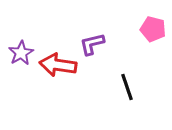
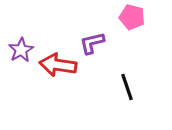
pink pentagon: moved 21 px left, 12 px up
purple L-shape: moved 1 px up
purple star: moved 3 px up
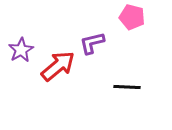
red arrow: moved 1 px down; rotated 132 degrees clockwise
black line: rotated 68 degrees counterclockwise
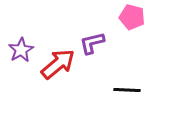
red arrow: moved 2 px up
black line: moved 3 px down
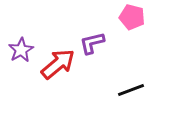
black line: moved 4 px right; rotated 24 degrees counterclockwise
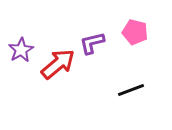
pink pentagon: moved 3 px right, 15 px down
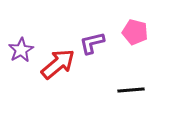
black line: rotated 16 degrees clockwise
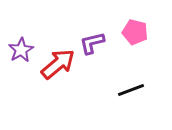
black line: rotated 16 degrees counterclockwise
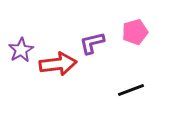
pink pentagon: rotated 30 degrees counterclockwise
red arrow: rotated 33 degrees clockwise
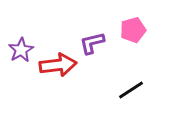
pink pentagon: moved 2 px left, 2 px up
red arrow: moved 1 px down
black line: rotated 12 degrees counterclockwise
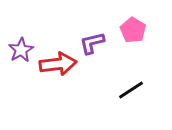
pink pentagon: rotated 25 degrees counterclockwise
red arrow: moved 1 px up
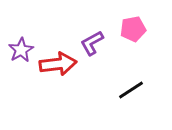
pink pentagon: moved 1 px up; rotated 30 degrees clockwise
purple L-shape: rotated 16 degrees counterclockwise
